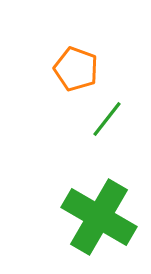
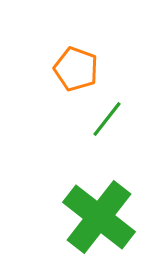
green cross: rotated 8 degrees clockwise
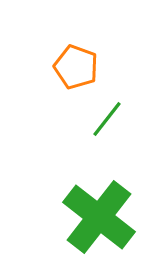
orange pentagon: moved 2 px up
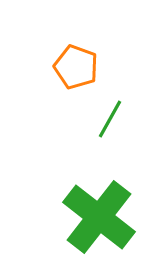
green line: moved 3 px right; rotated 9 degrees counterclockwise
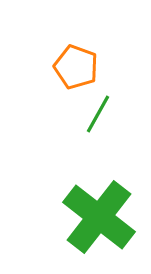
green line: moved 12 px left, 5 px up
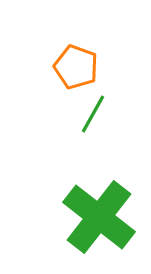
green line: moved 5 px left
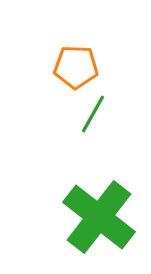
orange pentagon: rotated 18 degrees counterclockwise
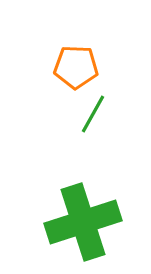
green cross: moved 16 px left, 5 px down; rotated 34 degrees clockwise
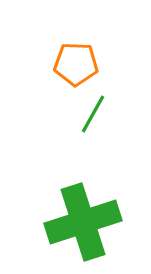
orange pentagon: moved 3 px up
